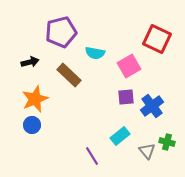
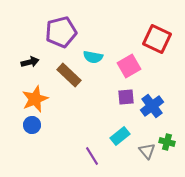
cyan semicircle: moved 2 px left, 4 px down
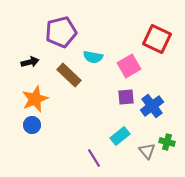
purple line: moved 2 px right, 2 px down
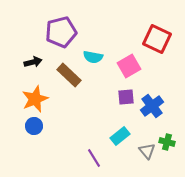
black arrow: moved 3 px right
blue circle: moved 2 px right, 1 px down
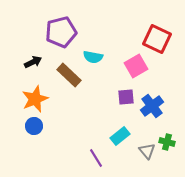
black arrow: rotated 12 degrees counterclockwise
pink square: moved 7 px right
purple line: moved 2 px right
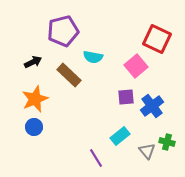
purple pentagon: moved 2 px right, 1 px up
pink square: rotated 10 degrees counterclockwise
blue circle: moved 1 px down
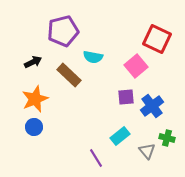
green cross: moved 4 px up
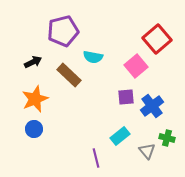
red square: rotated 24 degrees clockwise
blue circle: moved 2 px down
purple line: rotated 18 degrees clockwise
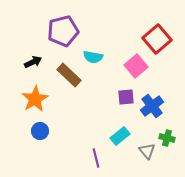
orange star: rotated 8 degrees counterclockwise
blue circle: moved 6 px right, 2 px down
